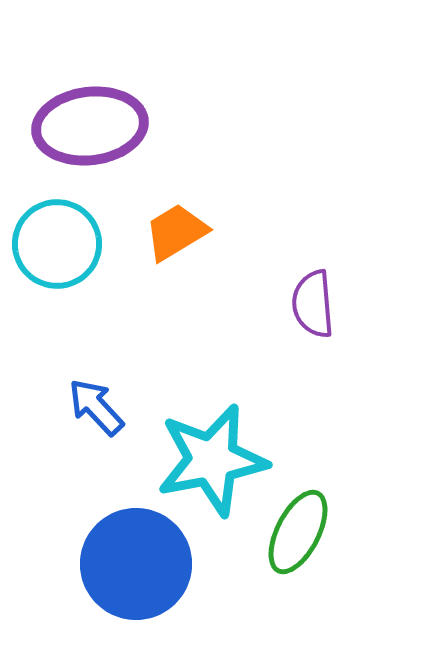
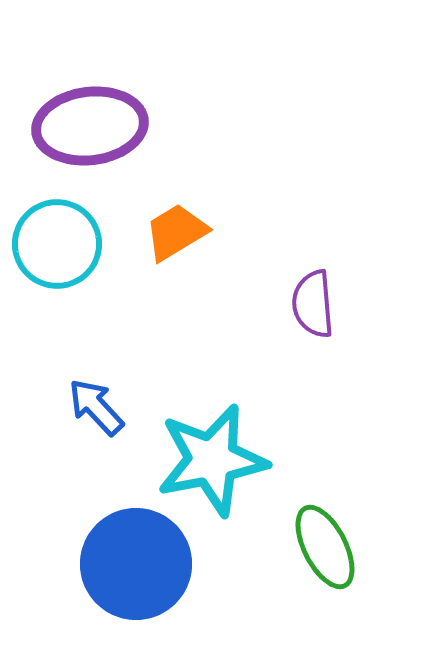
green ellipse: moved 27 px right, 15 px down; rotated 54 degrees counterclockwise
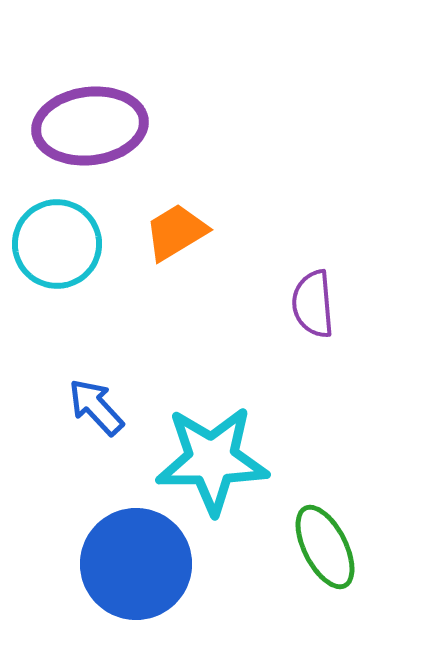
cyan star: rotated 10 degrees clockwise
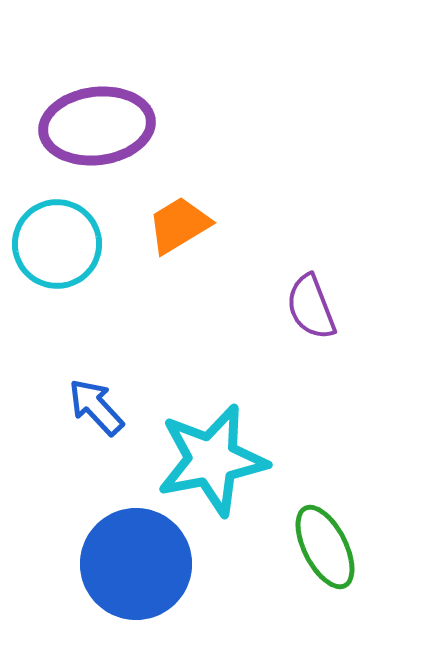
purple ellipse: moved 7 px right
orange trapezoid: moved 3 px right, 7 px up
purple semicircle: moved 2 px left, 3 px down; rotated 16 degrees counterclockwise
cyan star: rotated 10 degrees counterclockwise
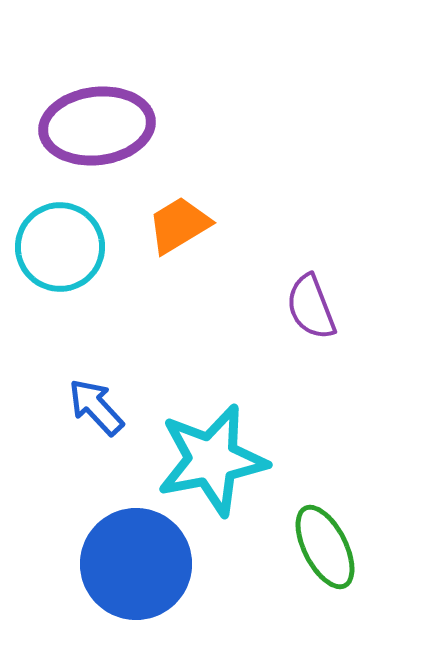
cyan circle: moved 3 px right, 3 px down
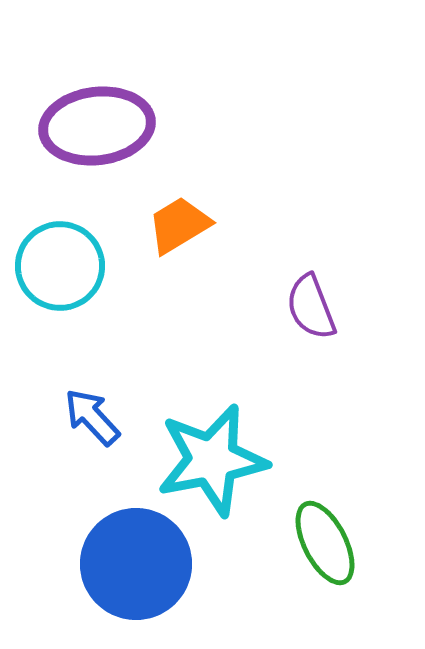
cyan circle: moved 19 px down
blue arrow: moved 4 px left, 10 px down
green ellipse: moved 4 px up
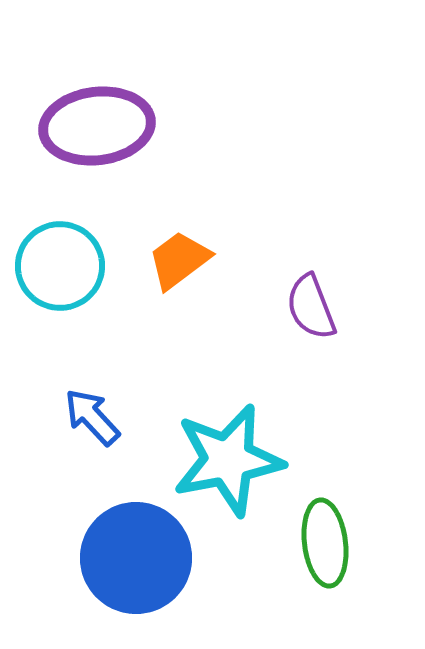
orange trapezoid: moved 35 px down; rotated 6 degrees counterclockwise
cyan star: moved 16 px right
green ellipse: rotated 20 degrees clockwise
blue circle: moved 6 px up
